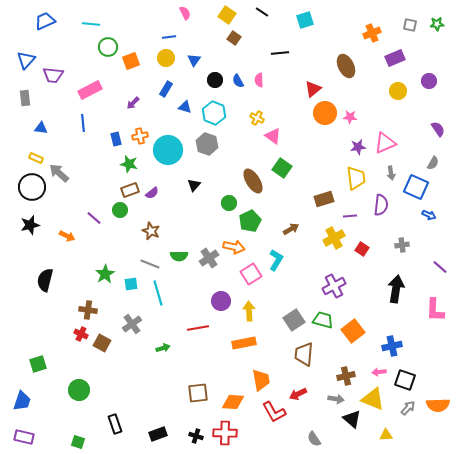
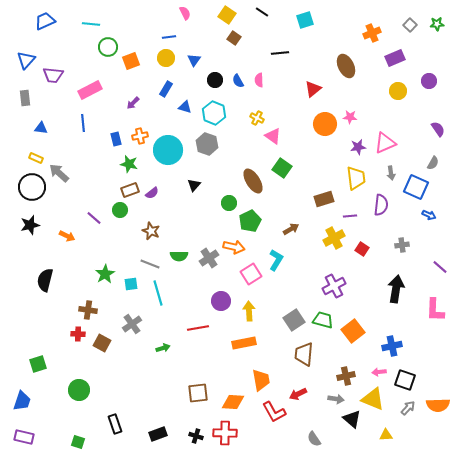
gray square at (410, 25): rotated 32 degrees clockwise
orange circle at (325, 113): moved 11 px down
red cross at (81, 334): moved 3 px left; rotated 24 degrees counterclockwise
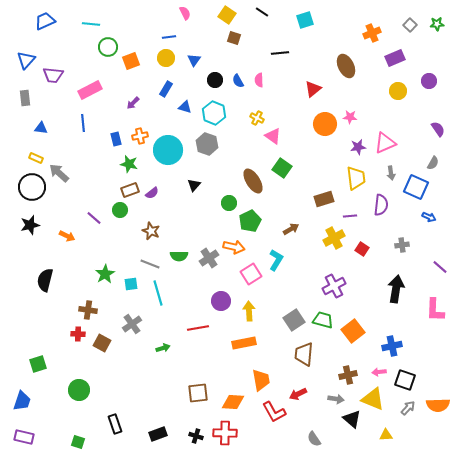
brown square at (234, 38): rotated 16 degrees counterclockwise
blue arrow at (429, 215): moved 2 px down
brown cross at (346, 376): moved 2 px right, 1 px up
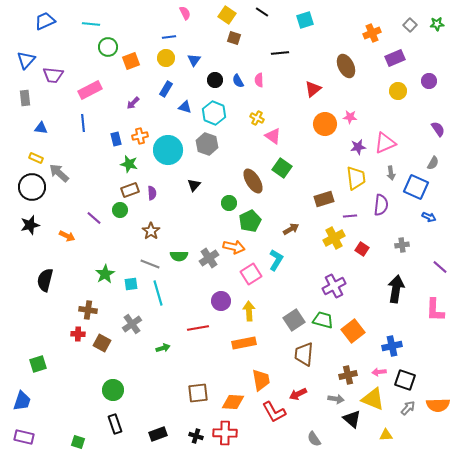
purple semicircle at (152, 193): rotated 56 degrees counterclockwise
brown star at (151, 231): rotated 12 degrees clockwise
green circle at (79, 390): moved 34 px right
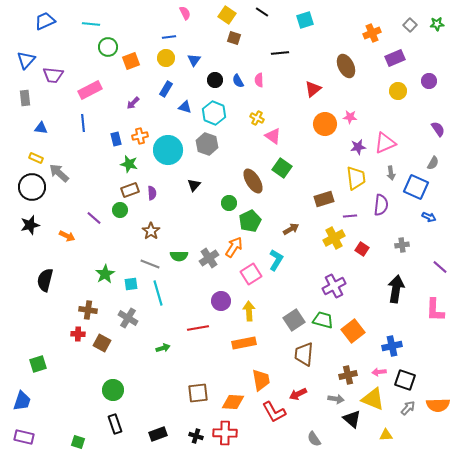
orange arrow at (234, 247): rotated 70 degrees counterclockwise
gray cross at (132, 324): moved 4 px left, 6 px up; rotated 24 degrees counterclockwise
